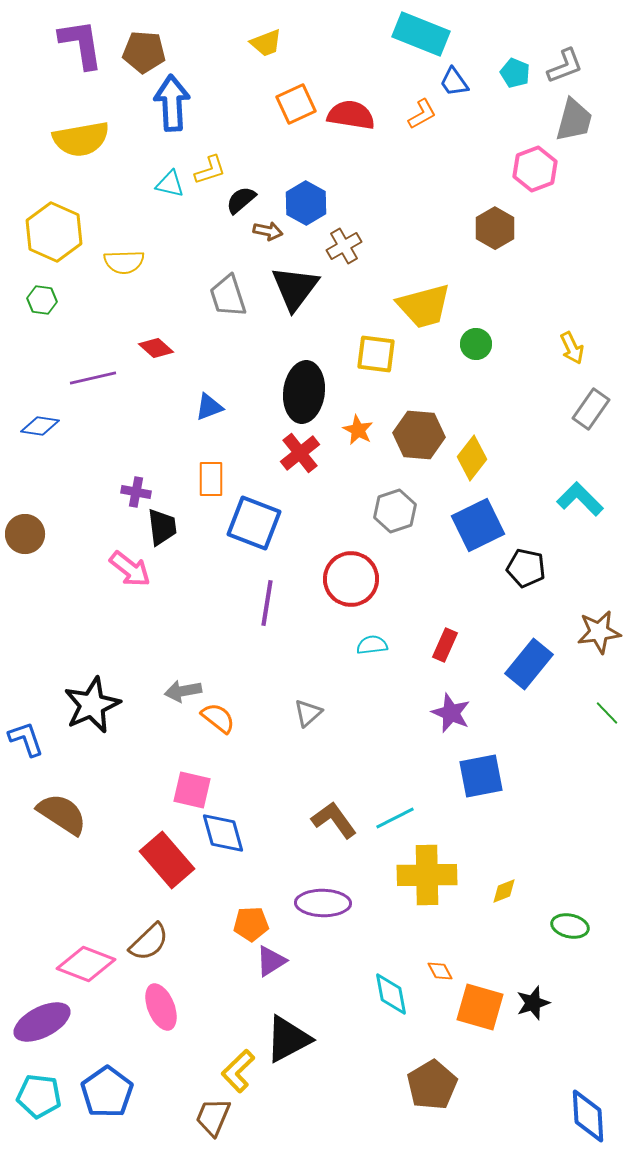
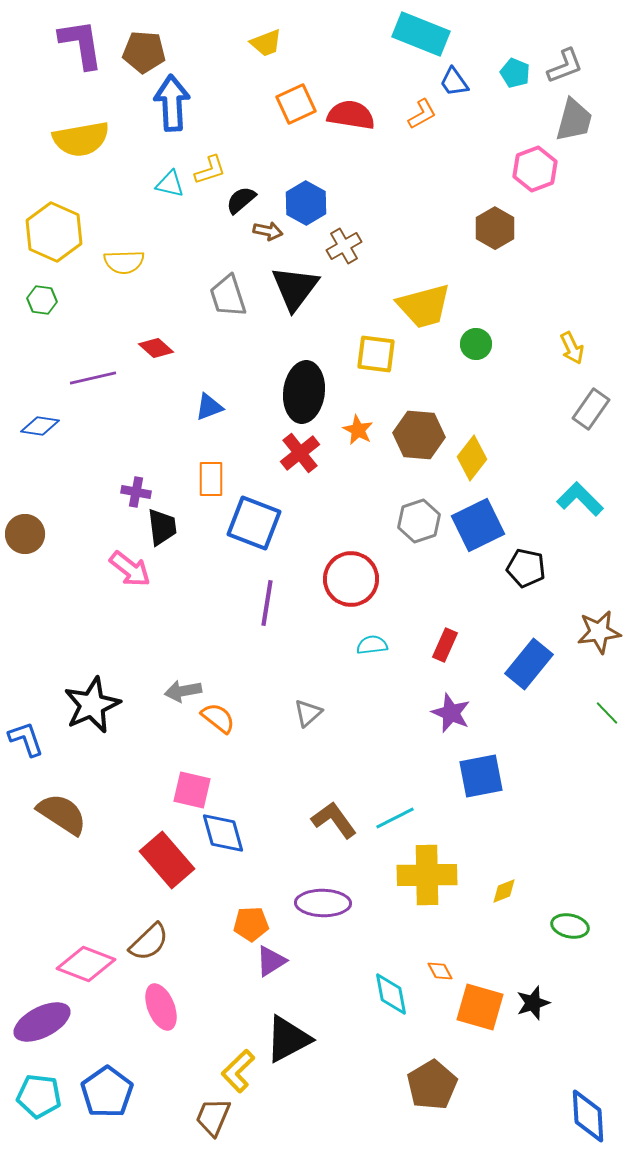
gray hexagon at (395, 511): moved 24 px right, 10 px down
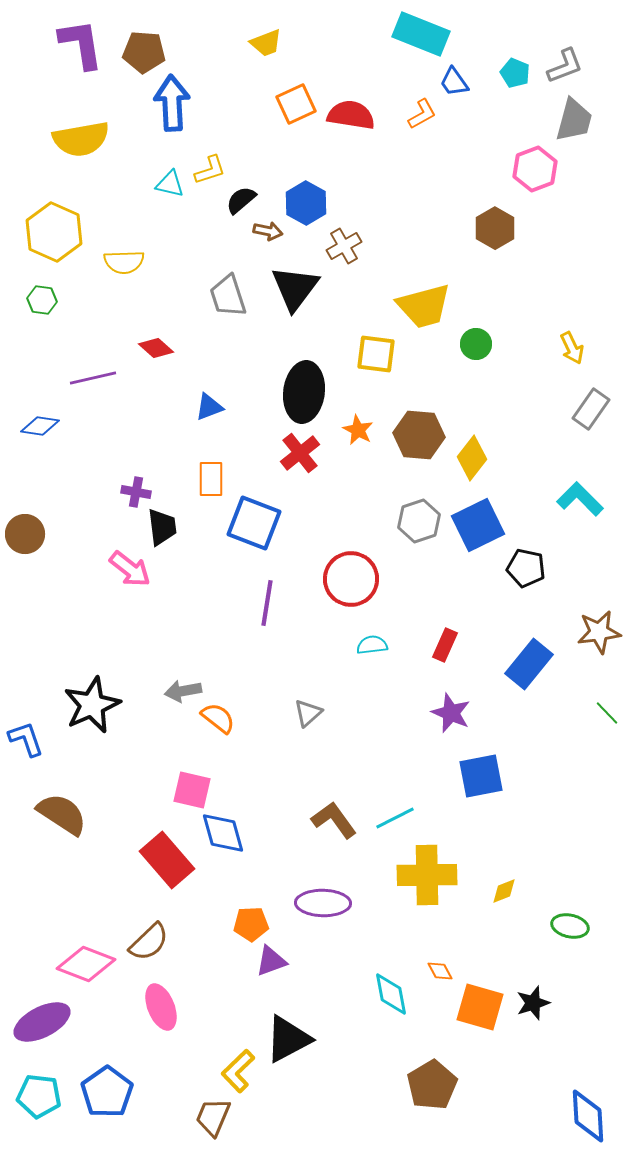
purple triangle at (271, 961): rotated 12 degrees clockwise
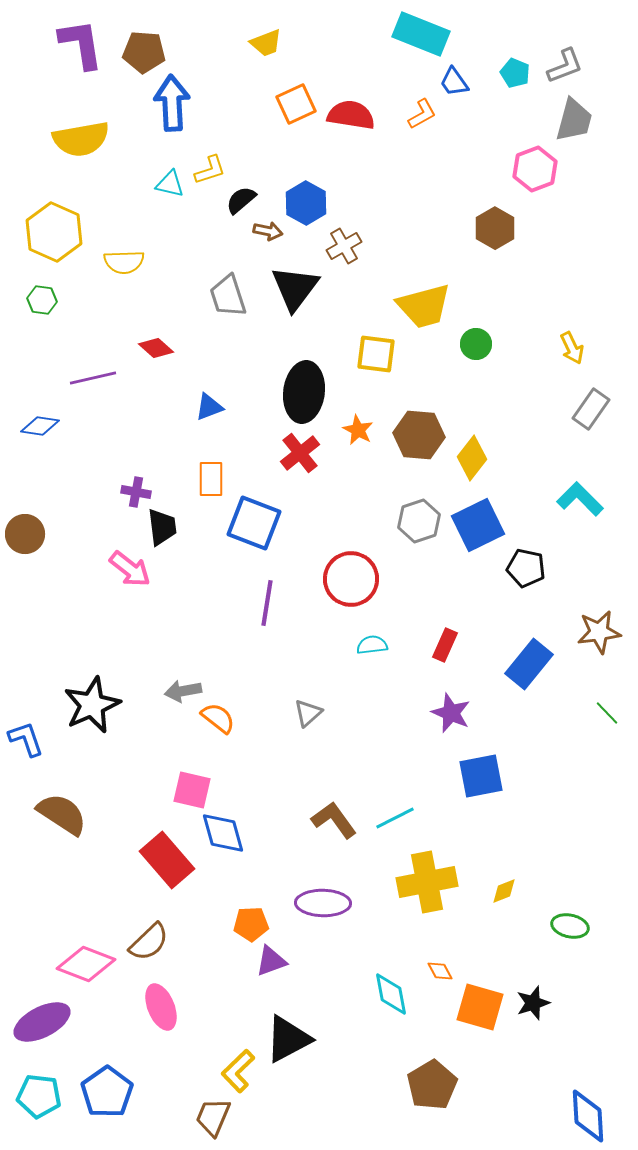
yellow cross at (427, 875): moved 7 px down; rotated 10 degrees counterclockwise
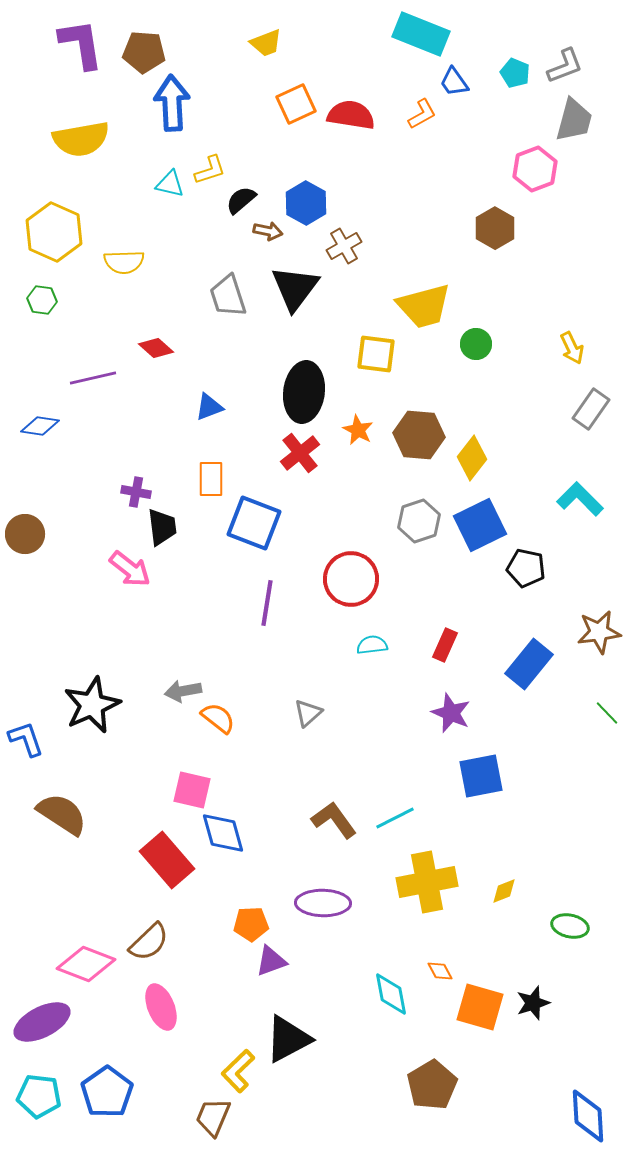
blue square at (478, 525): moved 2 px right
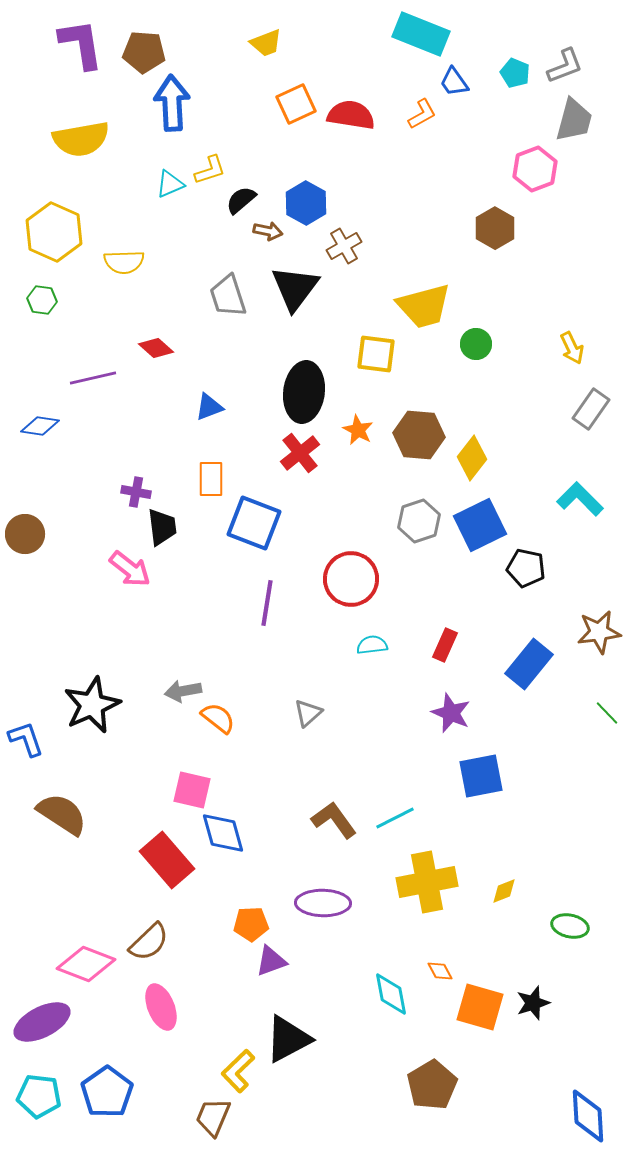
cyan triangle at (170, 184): rotated 36 degrees counterclockwise
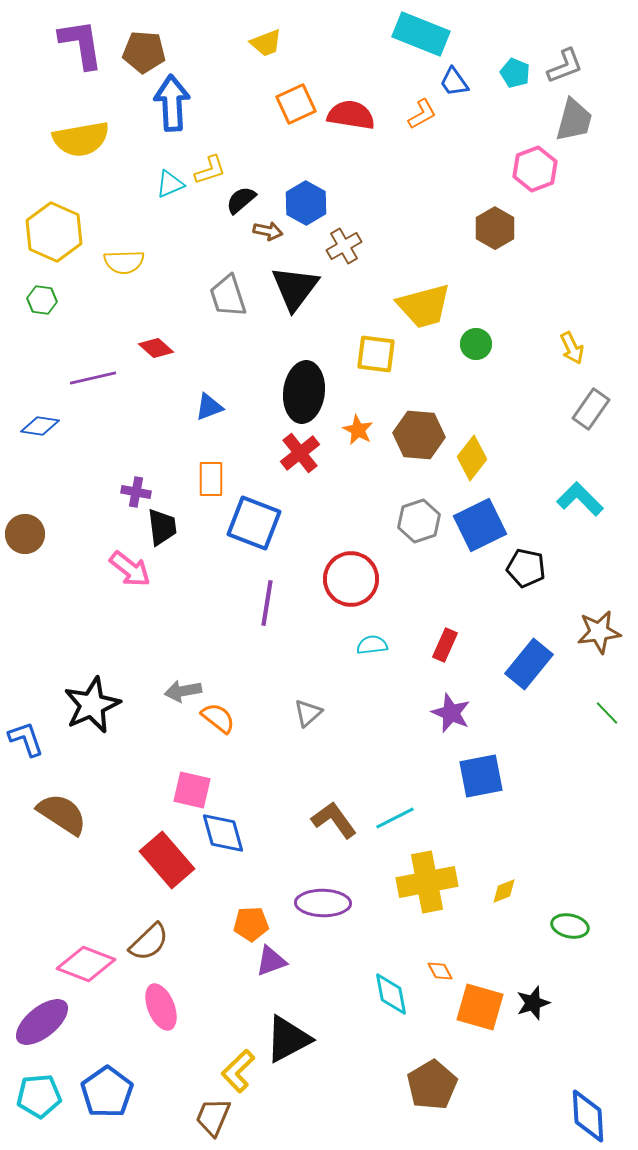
purple ellipse at (42, 1022): rotated 12 degrees counterclockwise
cyan pentagon at (39, 1096): rotated 12 degrees counterclockwise
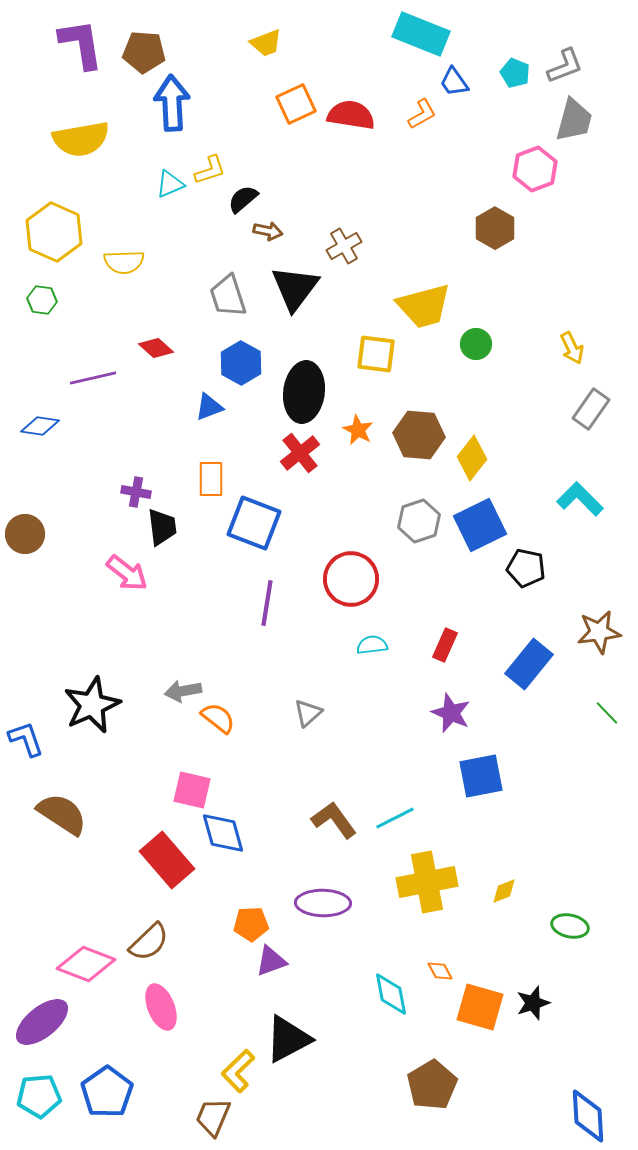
black semicircle at (241, 200): moved 2 px right, 1 px up
blue hexagon at (306, 203): moved 65 px left, 160 px down
pink arrow at (130, 569): moved 3 px left, 4 px down
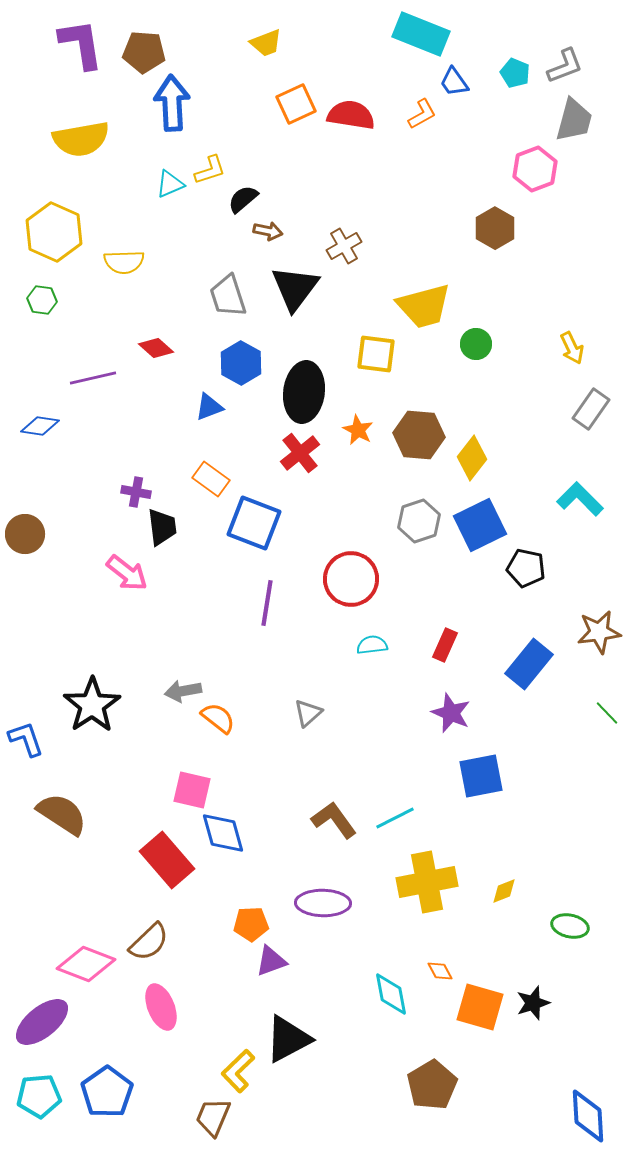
orange rectangle at (211, 479): rotated 54 degrees counterclockwise
black star at (92, 705): rotated 10 degrees counterclockwise
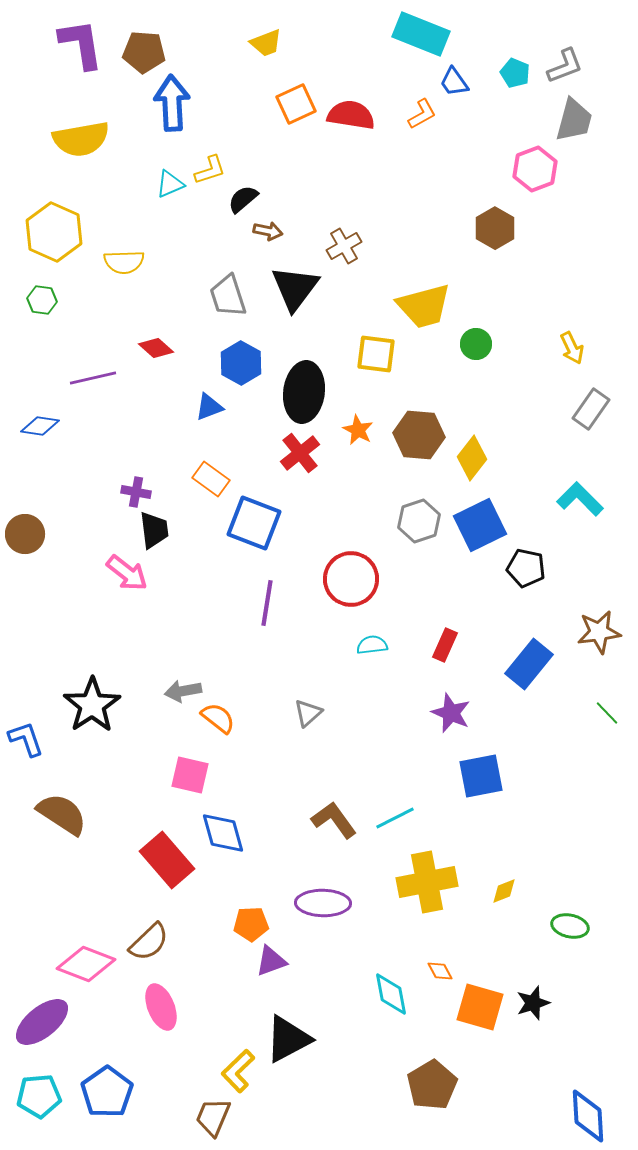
black trapezoid at (162, 527): moved 8 px left, 3 px down
pink square at (192, 790): moved 2 px left, 15 px up
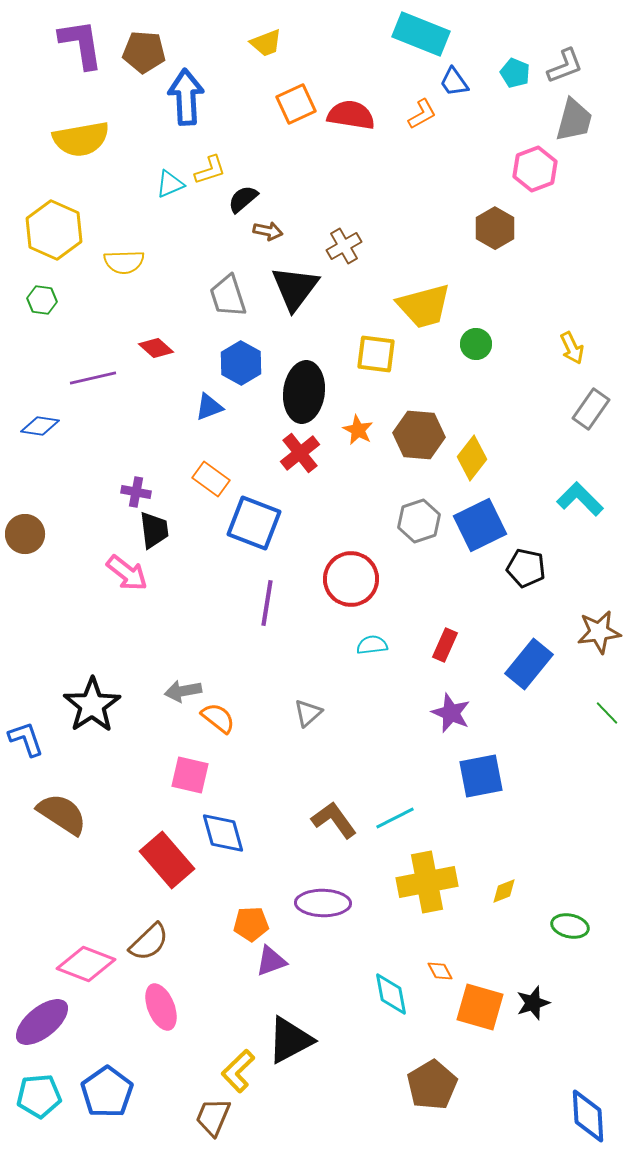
blue arrow at (172, 103): moved 14 px right, 6 px up
yellow hexagon at (54, 232): moved 2 px up
black triangle at (288, 1039): moved 2 px right, 1 px down
